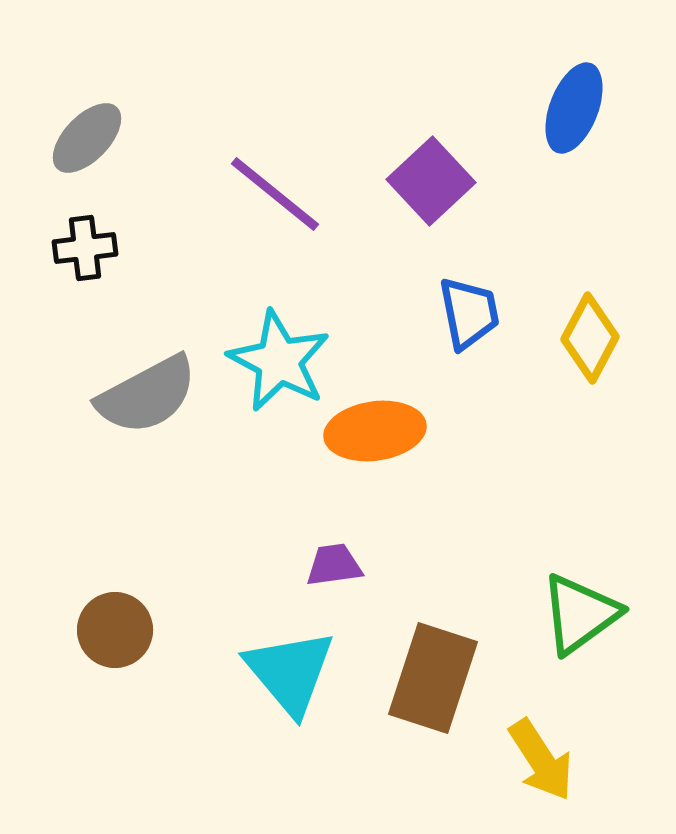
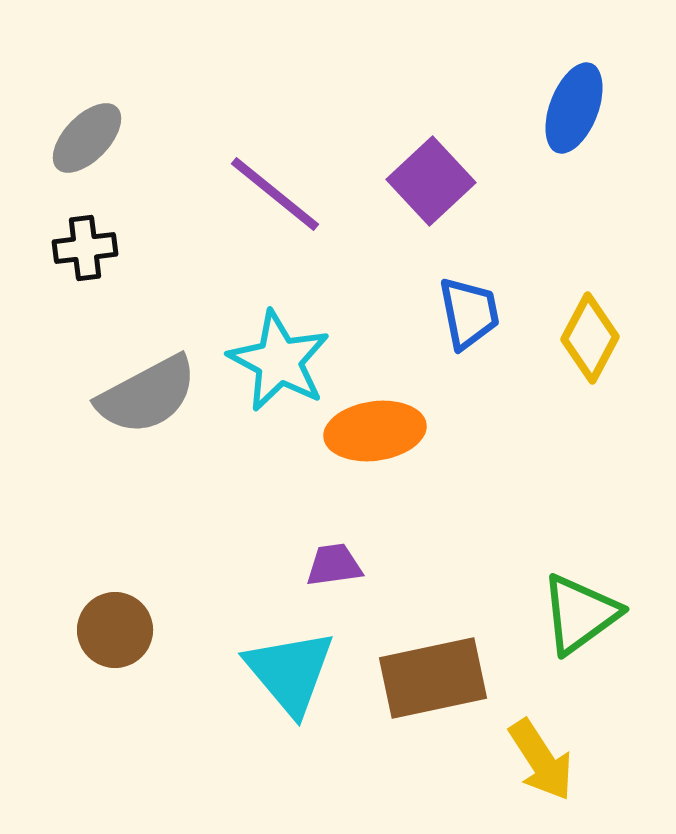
brown rectangle: rotated 60 degrees clockwise
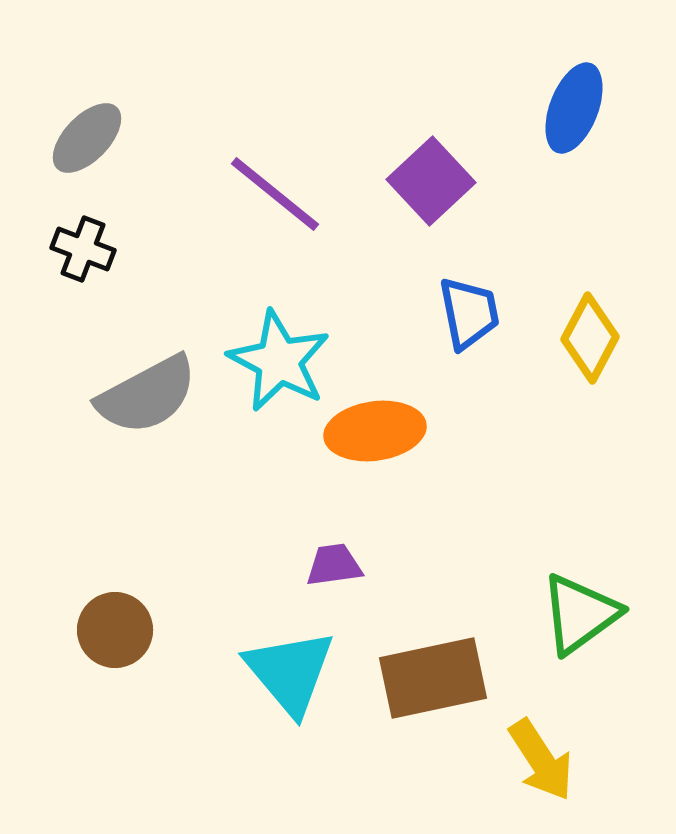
black cross: moved 2 px left, 1 px down; rotated 28 degrees clockwise
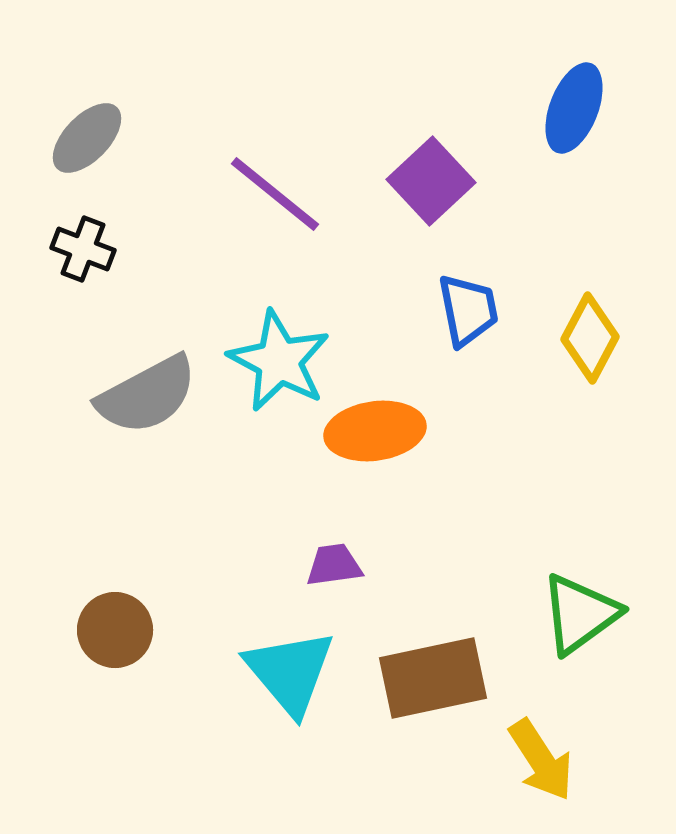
blue trapezoid: moved 1 px left, 3 px up
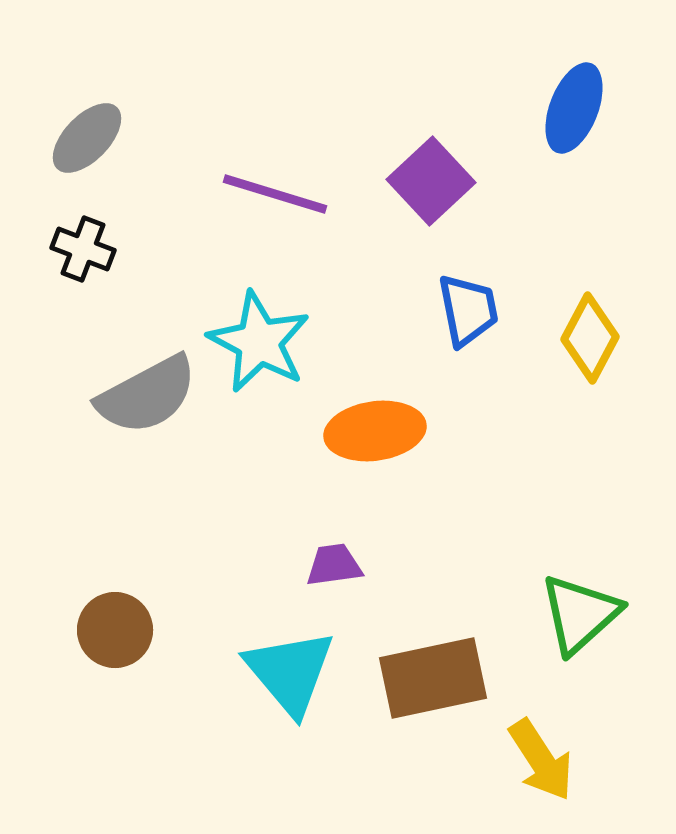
purple line: rotated 22 degrees counterclockwise
cyan star: moved 20 px left, 19 px up
green triangle: rotated 6 degrees counterclockwise
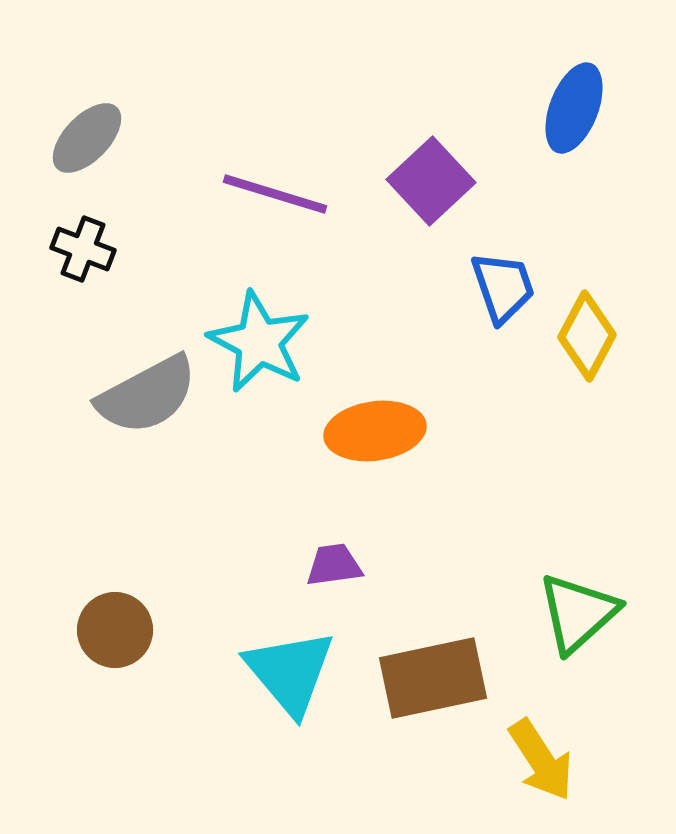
blue trapezoid: moved 35 px right, 23 px up; rotated 8 degrees counterclockwise
yellow diamond: moved 3 px left, 2 px up
green triangle: moved 2 px left, 1 px up
